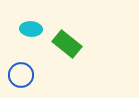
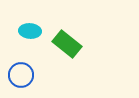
cyan ellipse: moved 1 px left, 2 px down
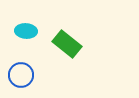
cyan ellipse: moved 4 px left
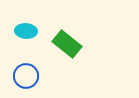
blue circle: moved 5 px right, 1 px down
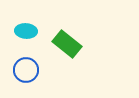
blue circle: moved 6 px up
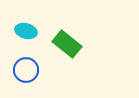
cyan ellipse: rotated 10 degrees clockwise
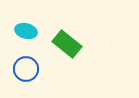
blue circle: moved 1 px up
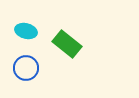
blue circle: moved 1 px up
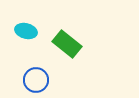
blue circle: moved 10 px right, 12 px down
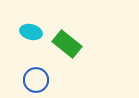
cyan ellipse: moved 5 px right, 1 px down
